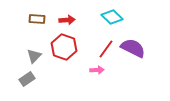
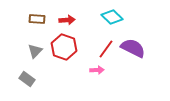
gray triangle: moved 1 px right, 5 px up
gray rectangle: rotated 70 degrees clockwise
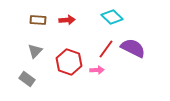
brown rectangle: moved 1 px right, 1 px down
red hexagon: moved 5 px right, 15 px down
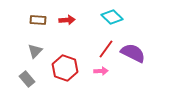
purple semicircle: moved 5 px down
red hexagon: moved 4 px left, 6 px down
pink arrow: moved 4 px right, 1 px down
gray rectangle: rotated 14 degrees clockwise
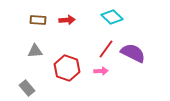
gray triangle: rotated 42 degrees clockwise
red hexagon: moved 2 px right
gray rectangle: moved 9 px down
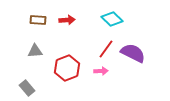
cyan diamond: moved 2 px down
red hexagon: rotated 20 degrees clockwise
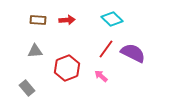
pink arrow: moved 5 px down; rotated 136 degrees counterclockwise
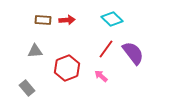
brown rectangle: moved 5 px right
purple semicircle: rotated 25 degrees clockwise
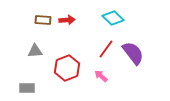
cyan diamond: moved 1 px right, 1 px up
gray rectangle: rotated 49 degrees counterclockwise
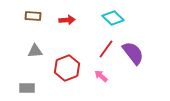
brown rectangle: moved 10 px left, 4 px up
